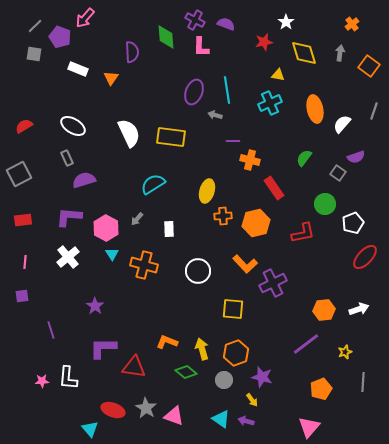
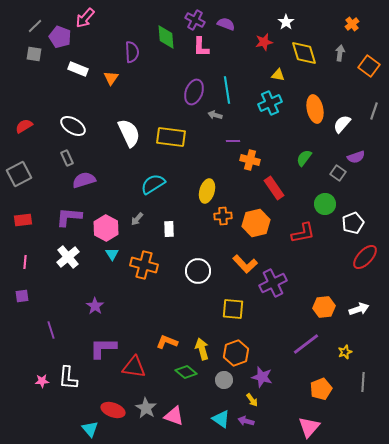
orange hexagon at (324, 310): moved 3 px up
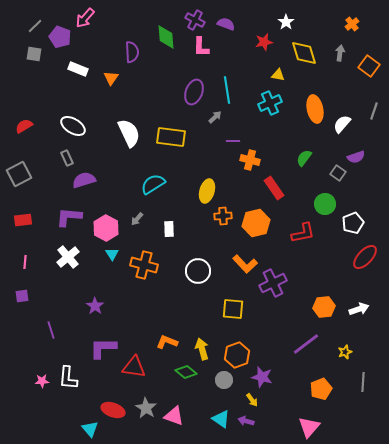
gray arrow at (215, 115): moved 2 px down; rotated 120 degrees clockwise
orange hexagon at (236, 353): moved 1 px right, 2 px down
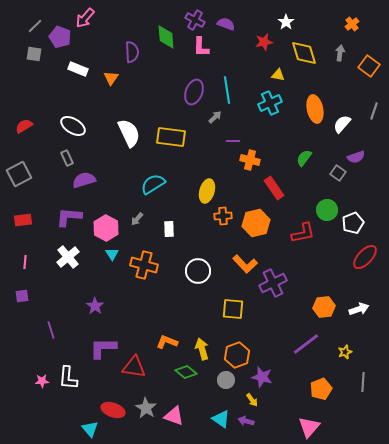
green circle at (325, 204): moved 2 px right, 6 px down
gray circle at (224, 380): moved 2 px right
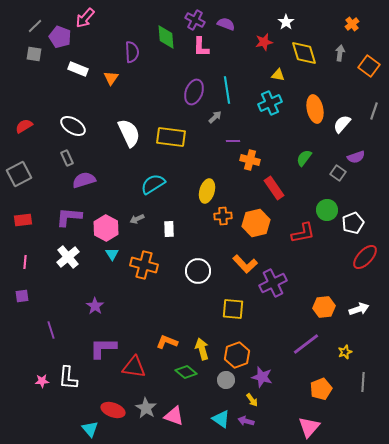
gray arrow at (137, 219): rotated 24 degrees clockwise
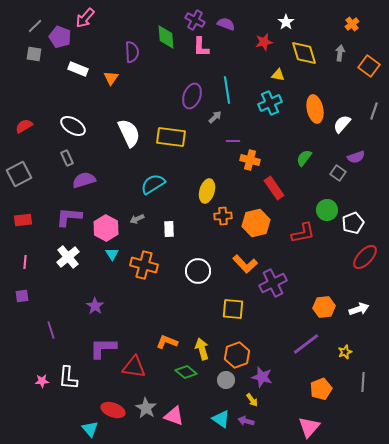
purple ellipse at (194, 92): moved 2 px left, 4 px down
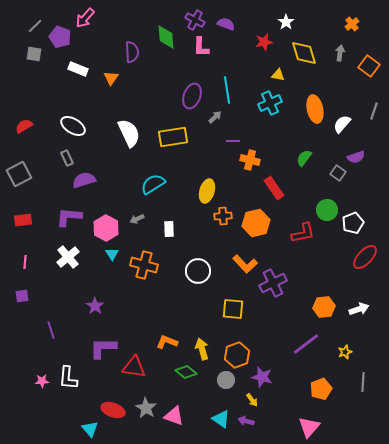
yellow rectangle at (171, 137): moved 2 px right; rotated 16 degrees counterclockwise
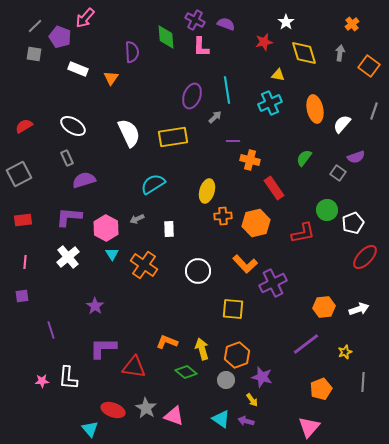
orange cross at (144, 265): rotated 20 degrees clockwise
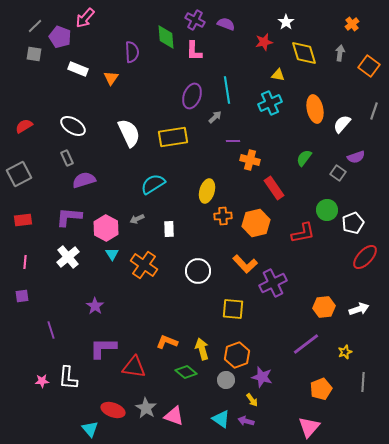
pink L-shape at (201, 47): moved 7 px left, 4 px down
